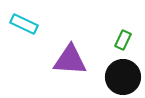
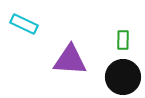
green rectangle: rotated 24 degrees counterclockwise
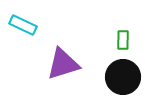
cyan rectangle: moved 1 px left, 1 px down
purple triangle: moved 7 px left, 4 px down; rotated 21 degrees counterclockwise
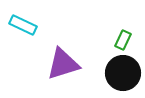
green rectangle: rotated 24 degrees clockwise
black circle: moved 4 px up
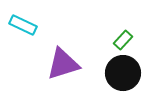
green rectangle: rotated 18 degrees clockwise
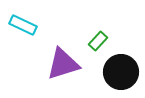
green rectangle: moved 25 px left, 1 px down
black circle: moved 2 px left, 1 px up
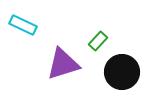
black circle: moved 1 px right
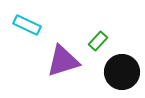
cyan rectangle: moved 4 px right
purple triangle: moved 3 px up
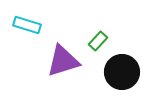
cyan rectangle: rotated 8 degrees counterclockwise
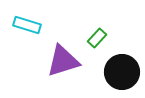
green rectangle: moved 1 px left, 3 px up
